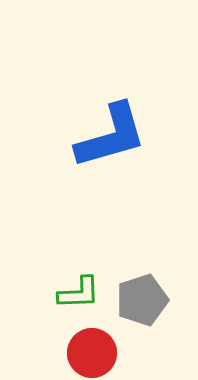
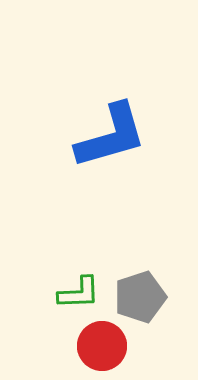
gray pentagon: moved 2 px left, 3 px up
red circle: moved 10 px right, 7 px up
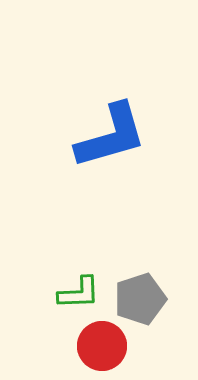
gray pentagon: moved 2 px down
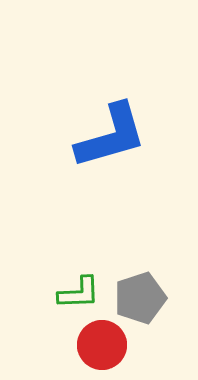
gray pentagon: moved 1 px up
red circle: moved 1 px up
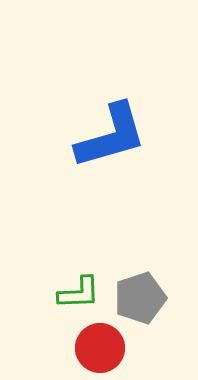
red circle: moved 2 px left, 3 px down
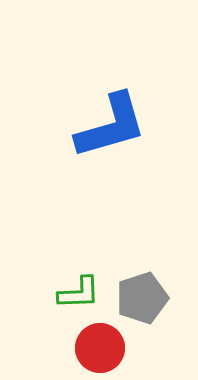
blue L-shape: moved 10 px up
gray pentagon: moved 2 px right
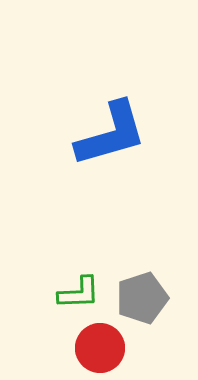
blue L-shape: moved 8 px down
